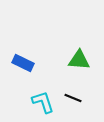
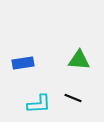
blue rectangle: rotated 35 degrees counterclockwise
cyan L-shape: moved 4 px left, 2 px down; rotated 105 degrees clockwise
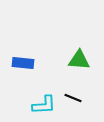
blue rectangle: rotated 15 degrees clockwise
cyan L-shape: moved 5 px right, 1 px down
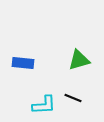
green triangle: rotated 20 degrees counterclockwise
